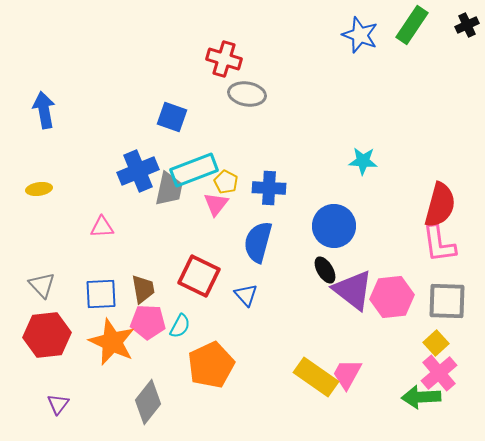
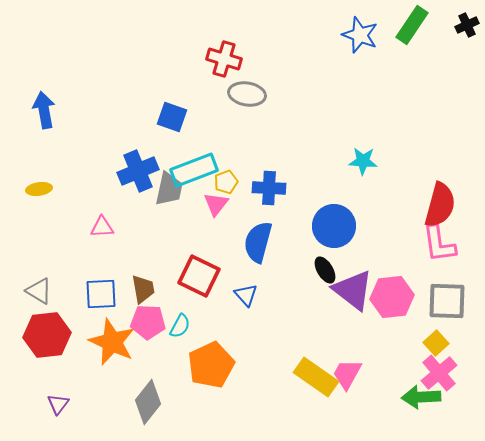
yellow pentagon at (226, 182): rotated 25 degrees clockwise
gray triangle at (42, 285): moved 3 px left, 6 px down; rotated 16 degrees counterclockwise
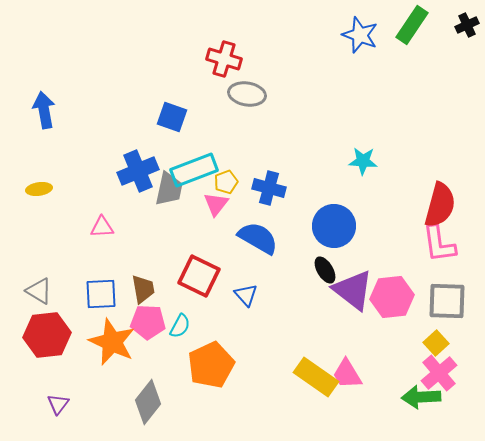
blue cross at (269, 188): rotated 12 degrees clockwise
blue semicircle at (258, 242): moved 4 px up; rotated 105 degrees clockwise
pink trapezoid at (347, 374): rotated 60 degrees counterclockwise
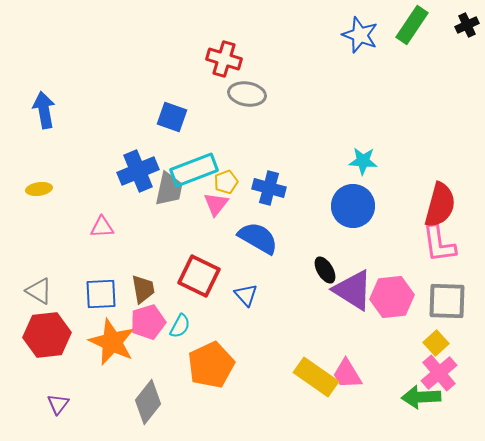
blue circle at (334, 226): moved 19 px right, 20 px up
purple triangle at (353, 290): rotated 6 degrees counterclockwise
pink pentagon at (148, 322): rotated 20 degrees counterclockwise
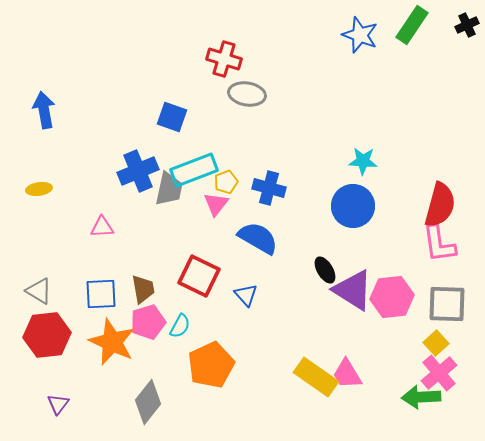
gray square at (447, 301): moved 3 px down
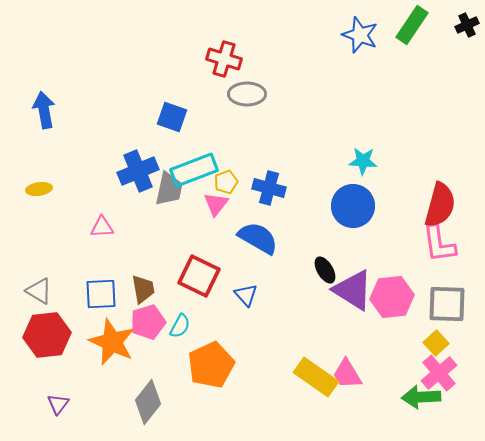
gray ellipse at (247, 94): rotated 9 degrees counterclockwise
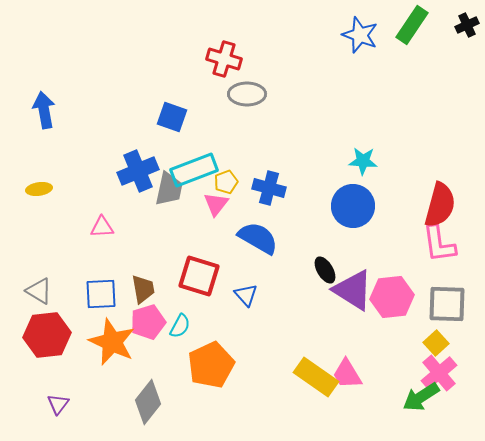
red square at (199, 276): rotated 9 degrees counterclockwise
green arrow at (421, 397): rotated 30 degrees counterclockwise
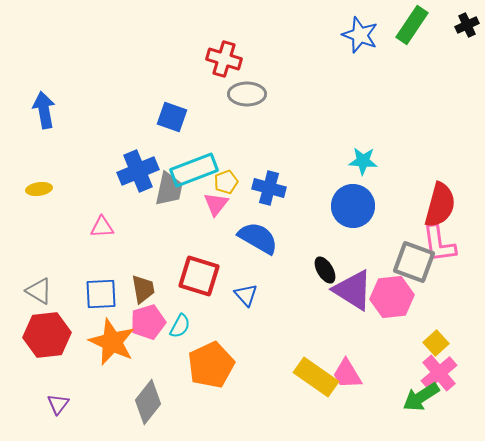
gray square at (447, 304): moved 33 px left, 42 px up; rotated 18 degrees clockwise
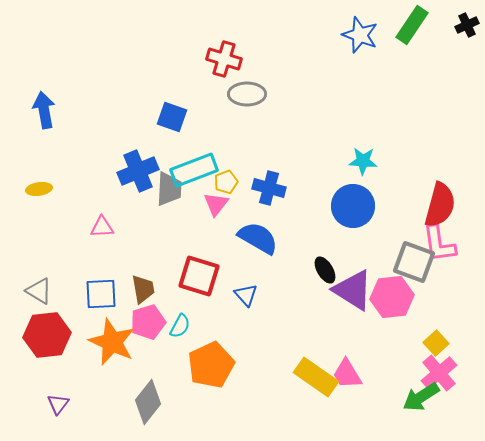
gray trapezoid at (169, 189): rotated 9 degrees counterclockwise
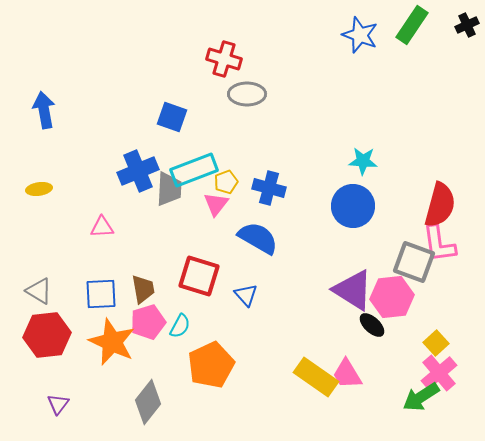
black ellipse at (325, 270): moved 47 px right, 55 px down; rotated 16 degrees counterclockwise
